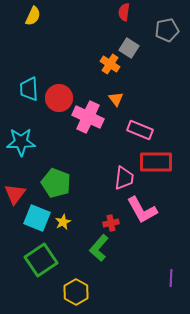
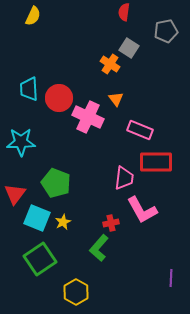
gray pentagon: moved 1 px left, 1 px down
green square: moved 1 px left, 1 px up
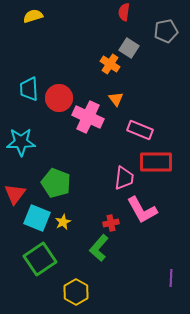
yellow semicircle: rotated 132 degrees counterclockwise
